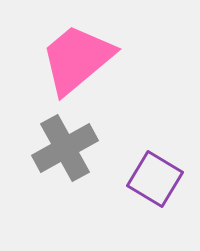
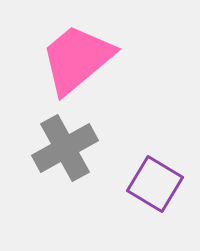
purple square: moved 5 px down
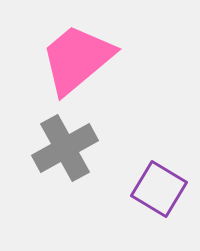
purple square: moved 4 px right, 5 px down
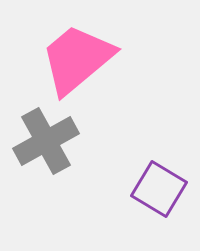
gray cross: moved 19 px left, 7 px up
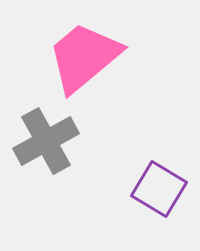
pink trapezoid: moved 7 px right, 2 px up
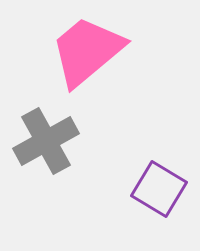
pink trapezoid: moved 3 px right, 6 px up
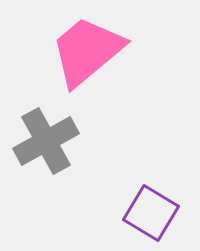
purple square: moved 8 px left, 24 px down
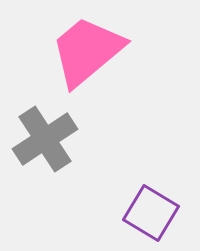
gray cross: moved 1 px left, 2 px up; rotated 4 degrees counterclockwise
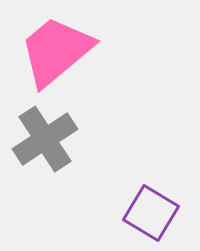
pink trapezoid: moved 31 px left
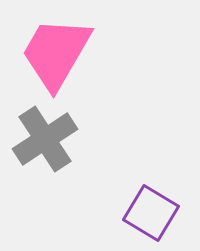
pink trapezoid: moved 2 px down; rotated 20 degrees counterclockwise
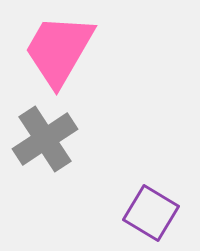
pink trapezoid: moved 3 px right, 3 px up
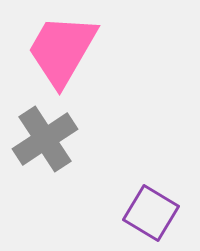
pink trapezoid: moved 3 px right
